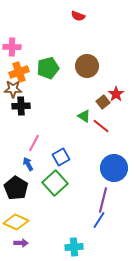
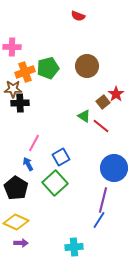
orange cross: moved 6 px right
black cross: moved 1 px left, 3 px up
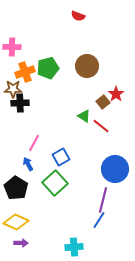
blue circle: moved 1 px right, 1 px down
